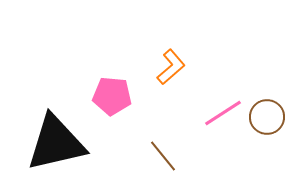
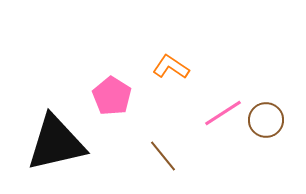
orange L-shape: rotated 105 degrees counterclockwise
pink pentagon: rotated 27 degrees clockwise
brown circle: moved 1 px left, 3 px down
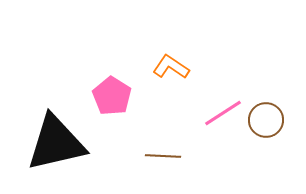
brown line: rotated 48 degrees counterclockwise
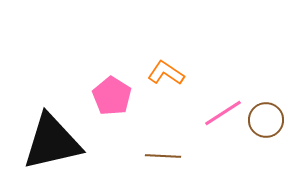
orange L-shape: moved 5 px left, 6 px down
black triangle: moved 4 px left, 1 px up
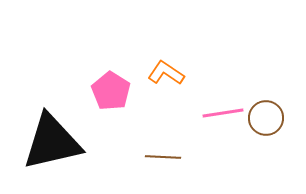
pink pentagon: moved 1 px left, 5 px up
pink line: rotated 24 degrees clockwise
brown circle: moved 2 px up
brown line: moved 1 px down
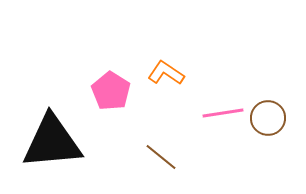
brown circle: moved 2 px right
black triangle: rotated 8 degrees clockwise
brown line: moved 2 px left; rotated 36 degrees clockwise
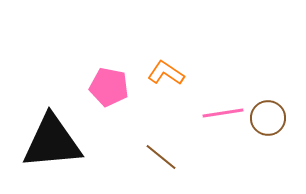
pink pentagon: moved 2 px left, 4 px up; rotated 21 degrees counterclockwise
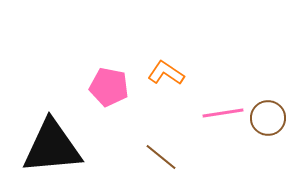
black triangle: moved 5 px down
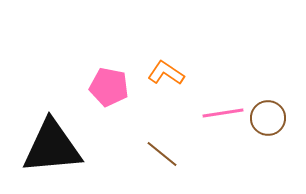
brown line: moved 1 px right, 3 px up
